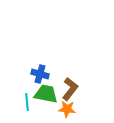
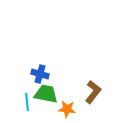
brown L-shape: moved 23 px right, 3 px down
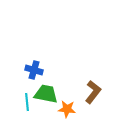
blue cross: moved 6 px left, 4 px up
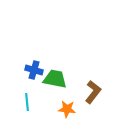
green trapezoid: moved 9 px right, 15 px up
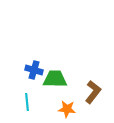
green trapezoid: rotated 10 degrees counterclockwise
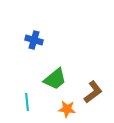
blue cross: moved 30 px up
green trapezoid: rotated 140 degrees clockwise
brown L-shape: rotated 15 degrees clockwise
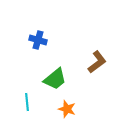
blue cross: moved 4 px right
brown L-shape: moved 4 px right, 30 px up
orange star: rotated 12 degrees clockwise
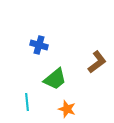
blue cross: moved 1 px right, 5 px down
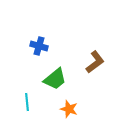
blue cross: moved 1 px down
brown L-shape: moved 2 px left
orange star: moved 2 px right
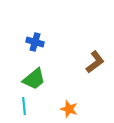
blue cross: moved 4 px left, 4 px up
green trapezoid: moved 21 px left
cyan line: moved 3 px left, 4 px down
